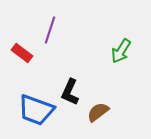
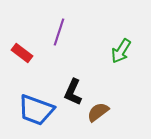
purple line: moved 9 px right, 2 px down
black L-shape: moved 3 px right
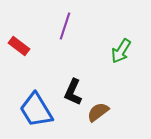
purple line: moved 6 px right, 6 px up
red rectangle: moved 3 px left, 7 px up
blue trapezoid: rotated 39 degrees clockwise
